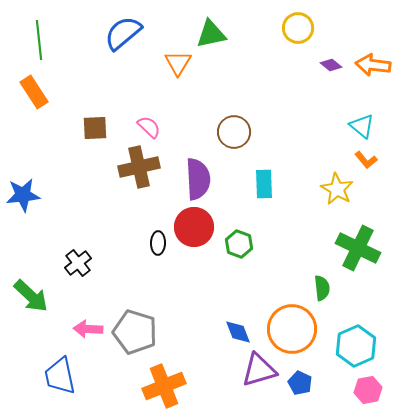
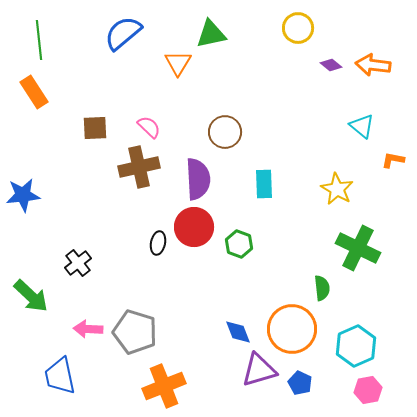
brown circle: moved 9 px left
orange L-shape: moved 27 px right; rotated 140 degrees clockwise
black ellipse: rotated 10 degrees clockwise
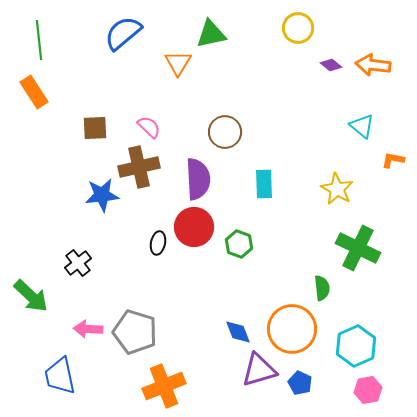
blue star: moved 79 px right
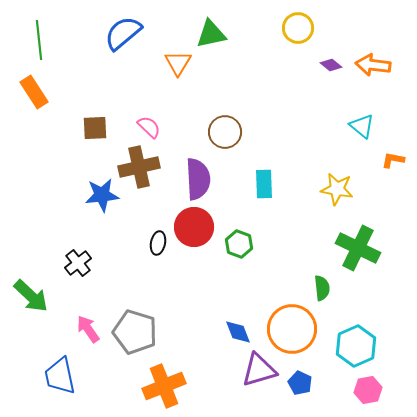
yellow star: rotated 20 degrees counterclockwise
pink arrow: rotated 52 degrees clockwise
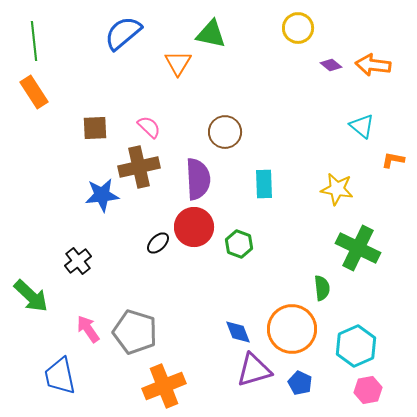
green triangle: rotated 24 degrees clockwise
green line: moved 5 px left, 1 px down
black ellipse: rotated 35 degrees clockwise
black cross: moved 2 px up
purple triangle: moved 5 px left
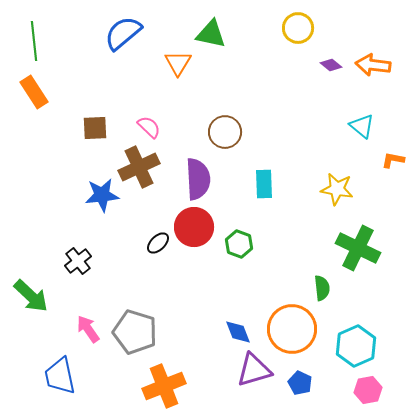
brown cross: rotated 12 degrees counterclockwise
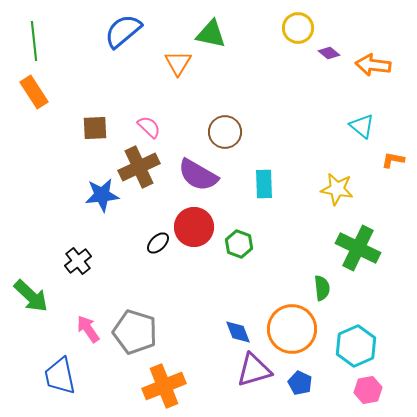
blue semicircle: moved 2 px up
purple diamond: moved 2 px left, 12 px up
purple semicircle: moved 4 px up; rotated 123 degrees clockwise
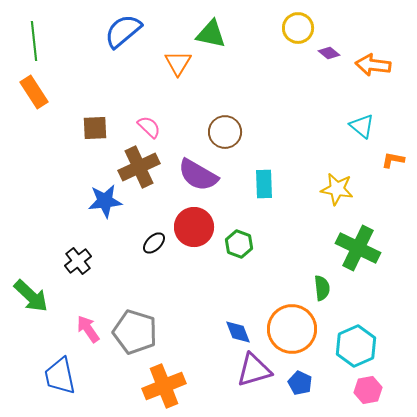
blue star: moved 3 px right, 6 px down
black ellipse: moved 4 px left
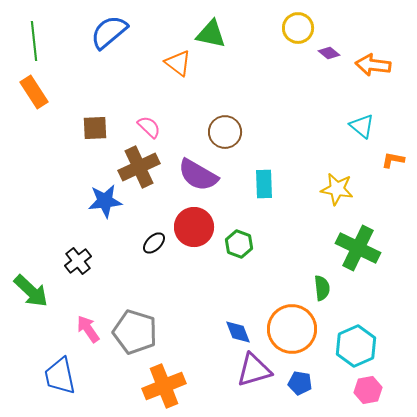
blue semicircle: moved 14 px left, 1 px down
orange triangle: rotated 24 degrees counterclockwise
green arrow: moved 5 px up
blue pentagon: rotated 15 degrees counterclockwise
